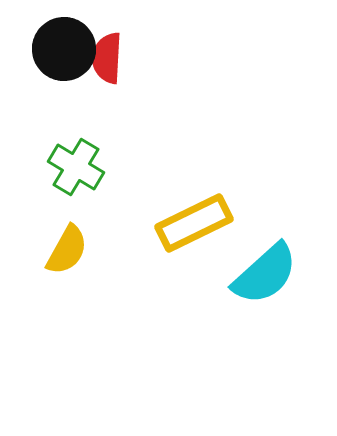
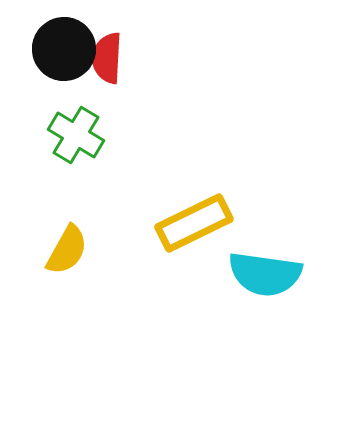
green cross: moved 32 px up
cyan semicircle: rotated 50 degrees clockwise
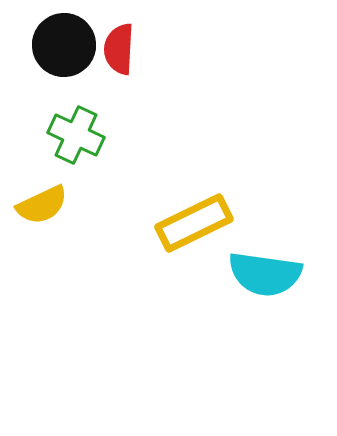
black circle: moved 4 px up
red semicircle: moved 12 px right, 9 px up
green cross: rotated 6 degrees counterclockwise
yellow semicircle: moved 25 px left, 45 px up; rotated 36 degrees clockwise
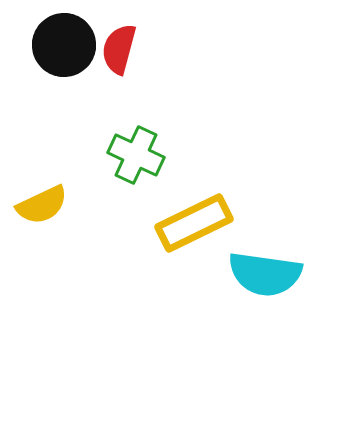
red semicircle: rotated 12 degrees clockwise
green cross: moved 60 px right, 20 px down
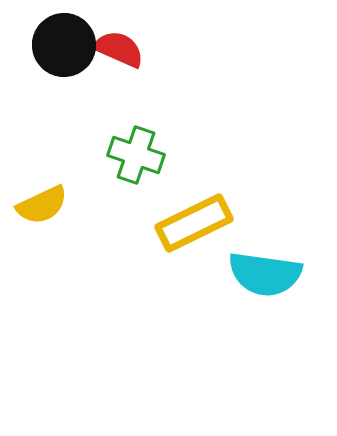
red semicircle: rotated 99 degrees clockwise
green cross: rotated 6 degrees counterclockwise
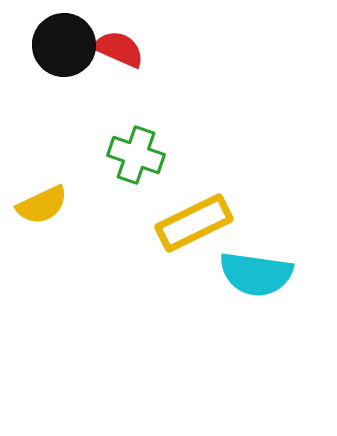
cyan semicircle: moved 9 px left
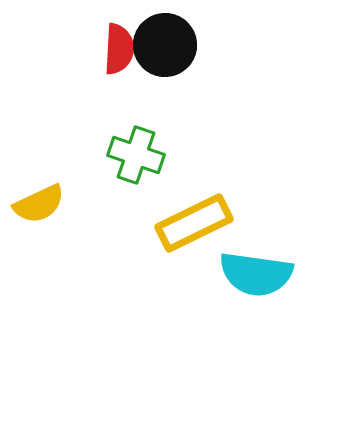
black circle: moved 101 px right
red semicircle: rotated 69 degrees clockwise
yellow semicircle: moved 3 px left, 1 px up
